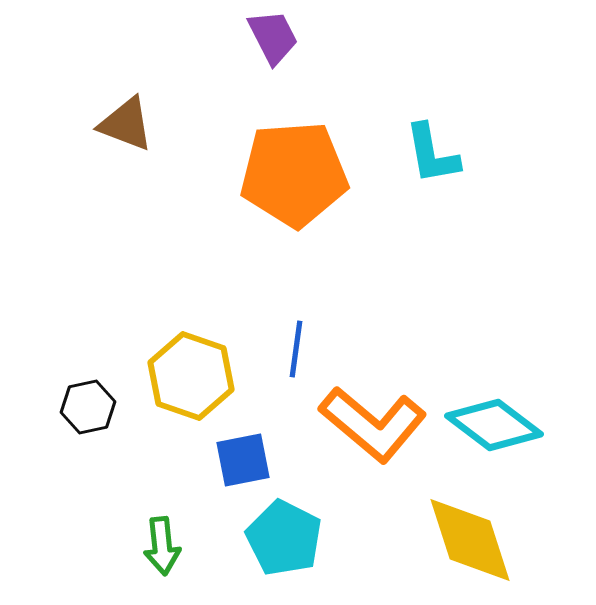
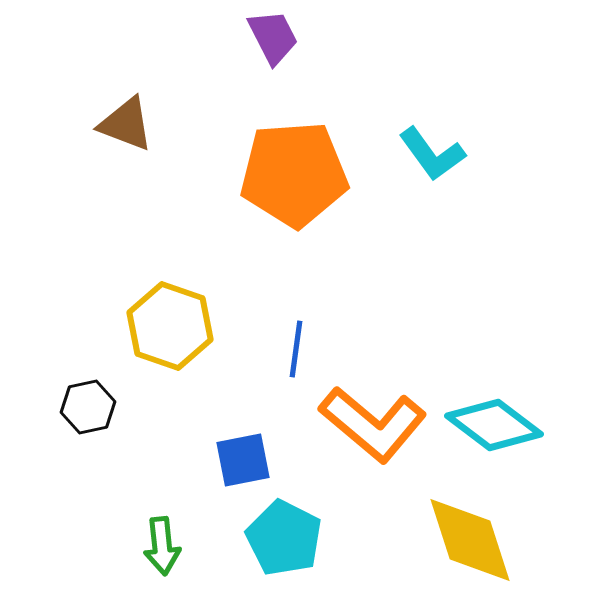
cyan L-shape: rotated 26 degrees counterclockwise
yellow hexagon: moved 21 px left, 50 px up
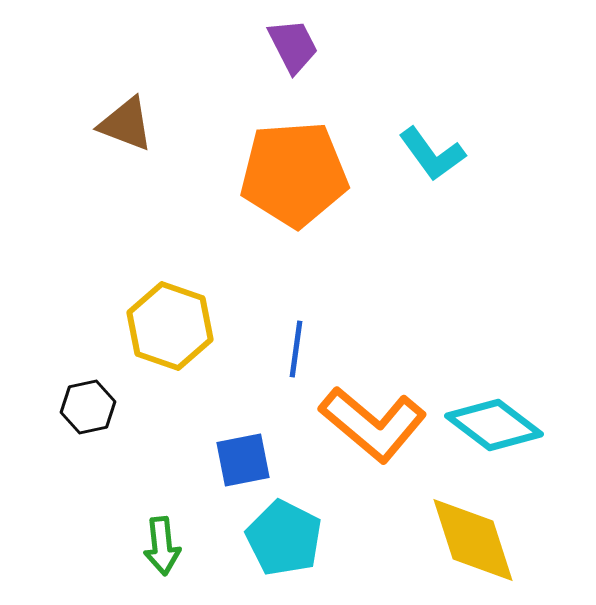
purple trapezoid: moved 20 px right, 9 px down
yellow diamond: moved 3 px right
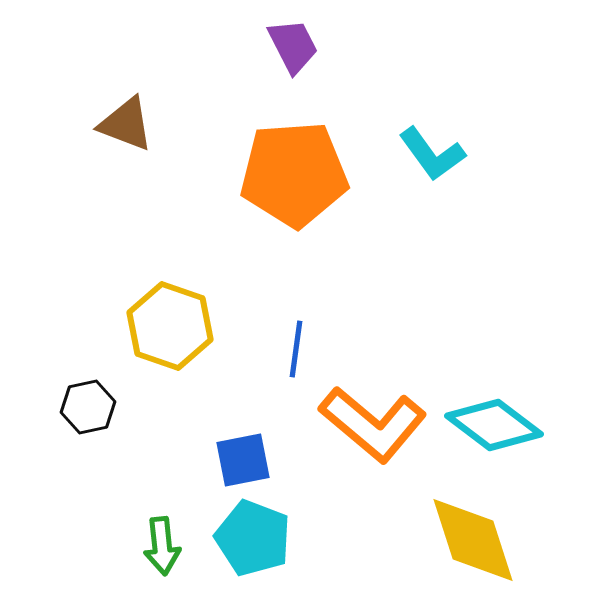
cyan pentagon: moved 31 px left; rotated 6 degrees counterclockwise
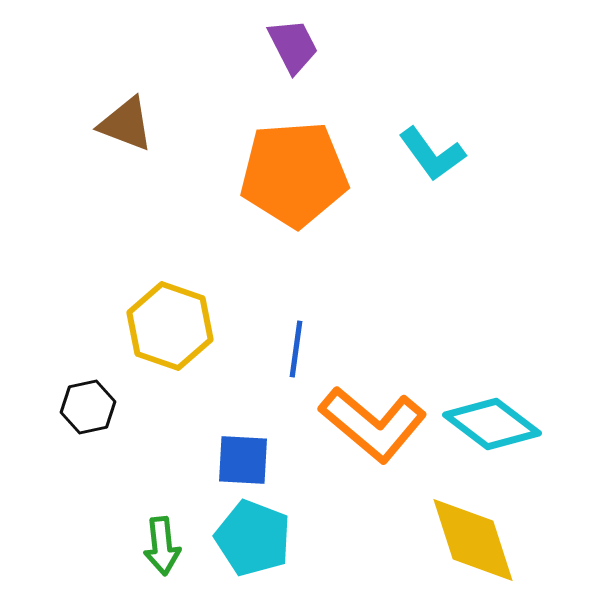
cyan diamond: moved 2 px left, 1 px up
blue square: rotated 14 degrees clockwise
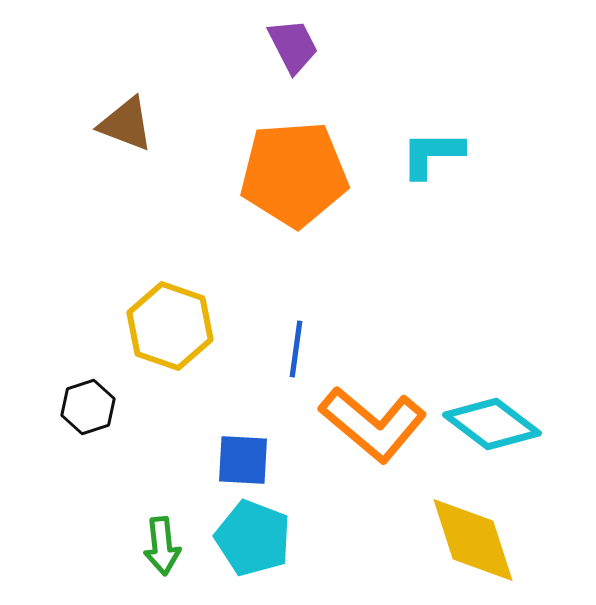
cyan L-shape: rotated 126 degrees clockwise
black hexagon: rotated 6 degrees counterclockwise
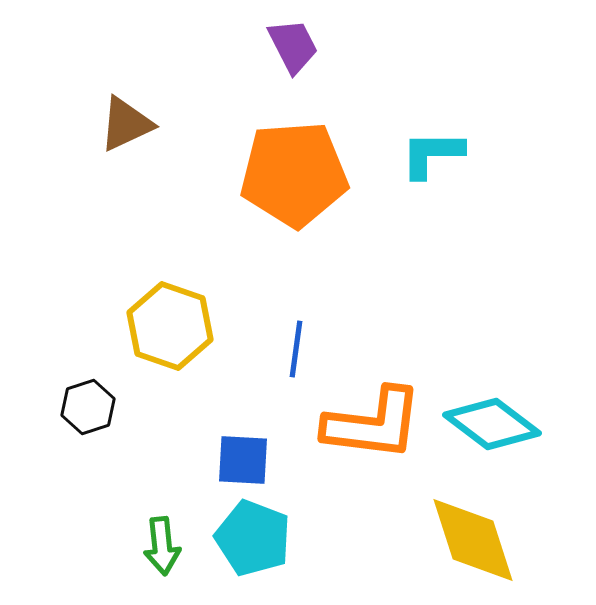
brown triangle: rotated 46 degrees counterclockwise
orange L-shape: rotated 33 degrees counterclockwise
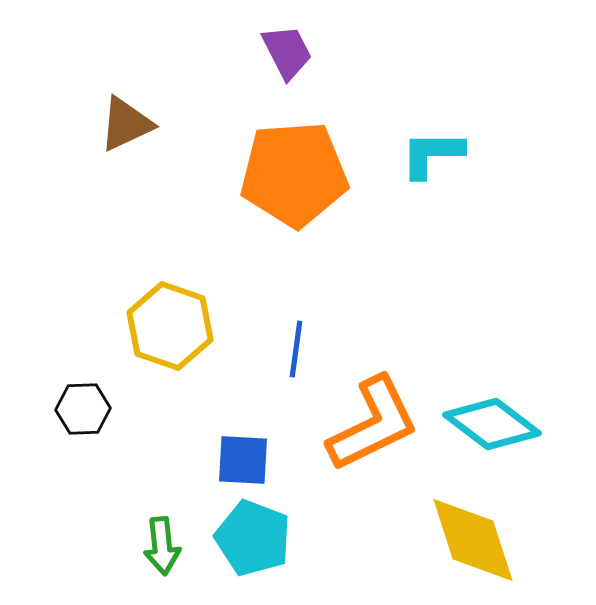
purple trapezoid: moved 6 px left, 6 px down
black hexagon: moved 5 px left, 2 px down; rotated 16 degrees clockwise
orange L-shape: rotated 33 degrees counterclockwise
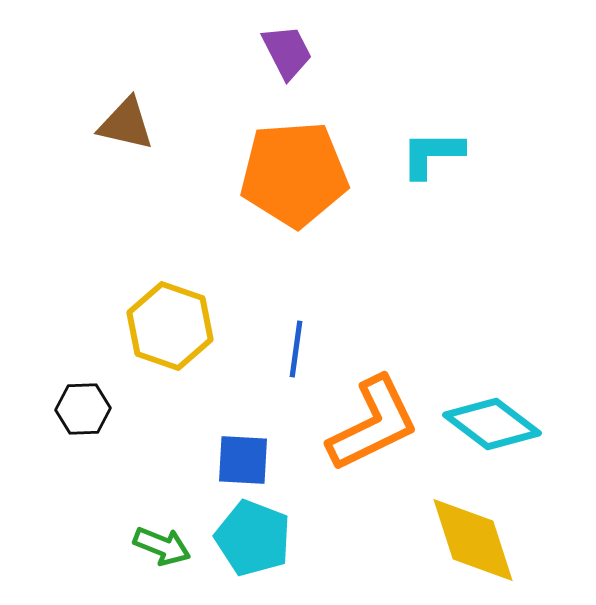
brown triangle: rotated 38 degrees clockwise
green arrow: rotated 62 degrees counterclockwise
